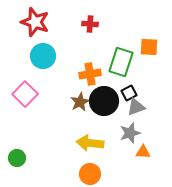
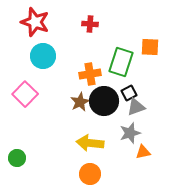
orange square: moved 1 px right
orange triangle: rotated 14 degrees counterclockwise
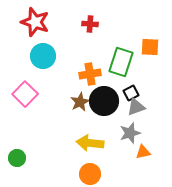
black square: moved 2 px right
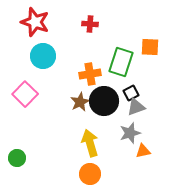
yellow arrow: rotated 68 degrees clockwise
orange triangle: moved 1 px up
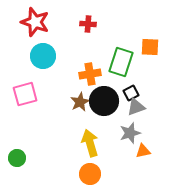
red cross: moved 2 px left
pink square: rotated 30 degrees clockwise
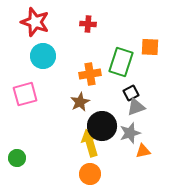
black circle: moved 2 px left, 25 px down
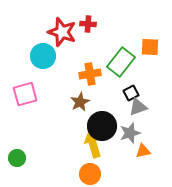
red star: moved 27 px right, 10 px down
green rectangle: rotated 20 degrees clockwise
gray triangle: moved 2 px right
yellow arrow: moved 3 px right, 1 px down
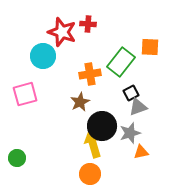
orange triangle: moved 2 px left, 1 px down
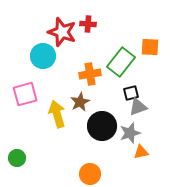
black square: rotated 14 degrees clockwise
yellow arrow: moved 36 px left, 30 px up
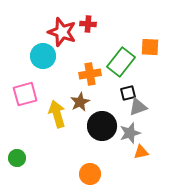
black square: moved 3 px left
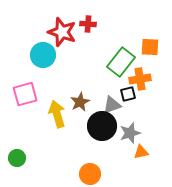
cyan circle: moved 1 px up
orange cross: moved 50 px right, 5 px down
black square: moved 1 px down
gray triangle: moved 26 px left, 2 px up
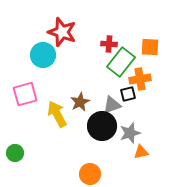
red cross: moved 21 px right, 20 px down
yellow arrow: rotated 12 degrees counterclockwise
green circle: moved 2 px left, 5 px up
